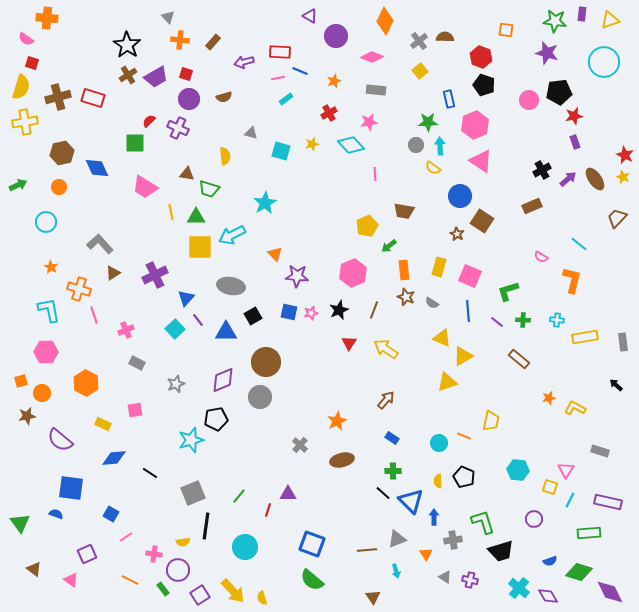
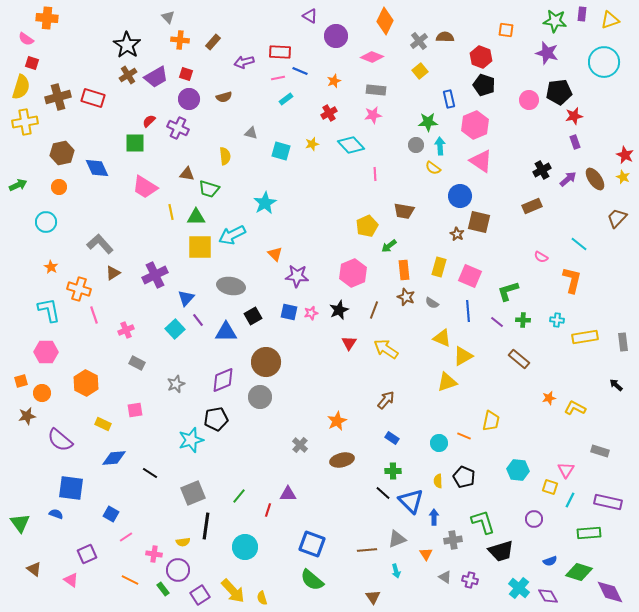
pink star at (369, 122): moved 4 px right, 7 px up
brown square at (482, 221): moved 3 px left, 1 px down; rotated 20 degrees counterclockwise
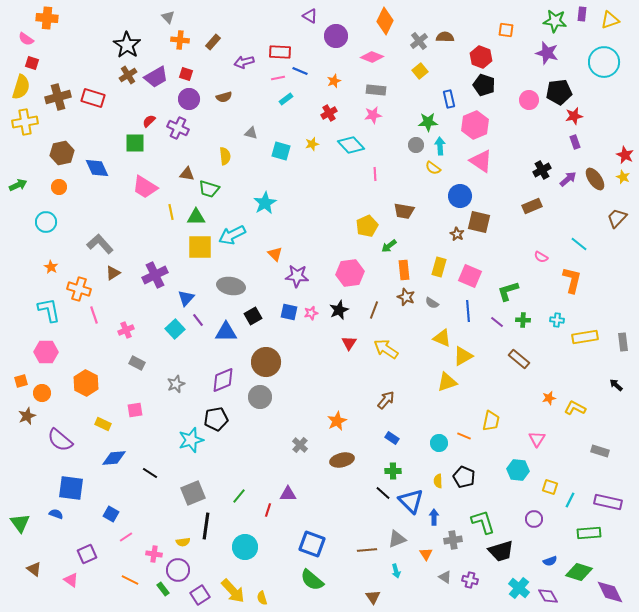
pink hexagon at (353, 273): moved 3 px left; rotated 16 degrees clockwise
brown star at (27, 416): rotated 12 degrees counterclockwise
pink triangle at (566, 470): moved 29 px left, 31 px up
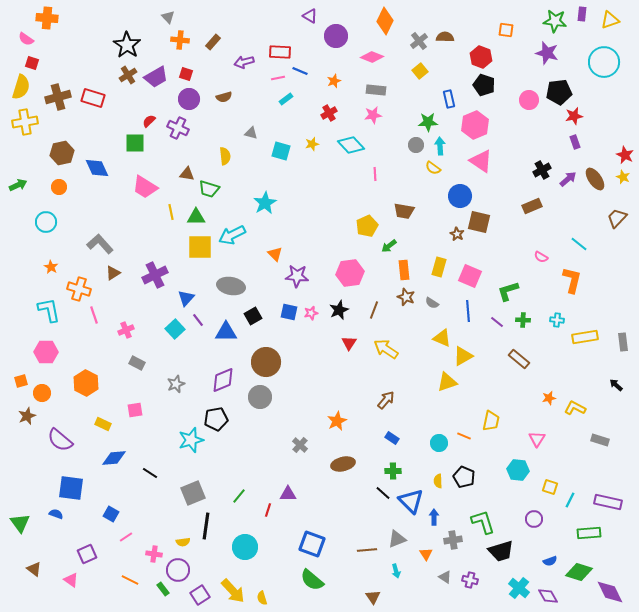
gray rectangle at (600, 451): moved 11 px up
brown ellipse at (342, 460): moved 1 px right, 4 px down
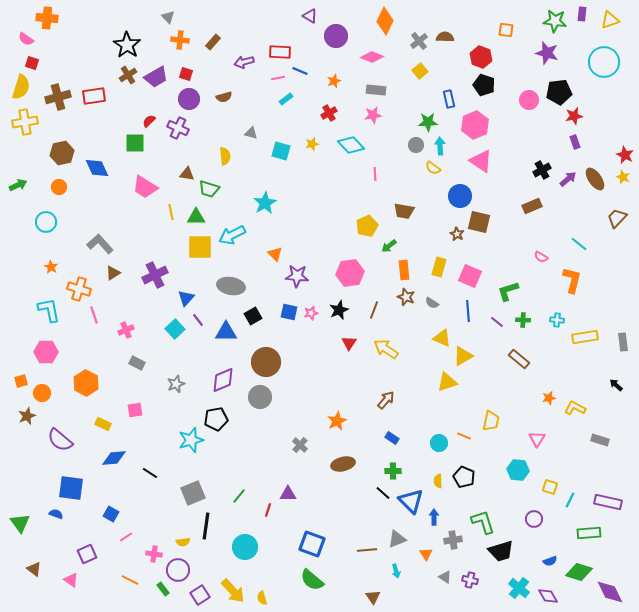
red rectangle at (93, 98): moved 1 px right, 2 px up; rotated 25 degrees counterclockwise
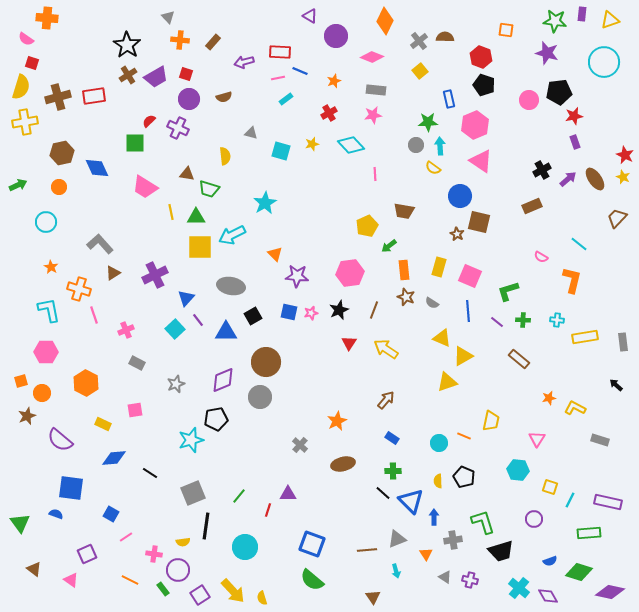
purple diamond at (610, 592): rotated 52 degrees counterclockwise
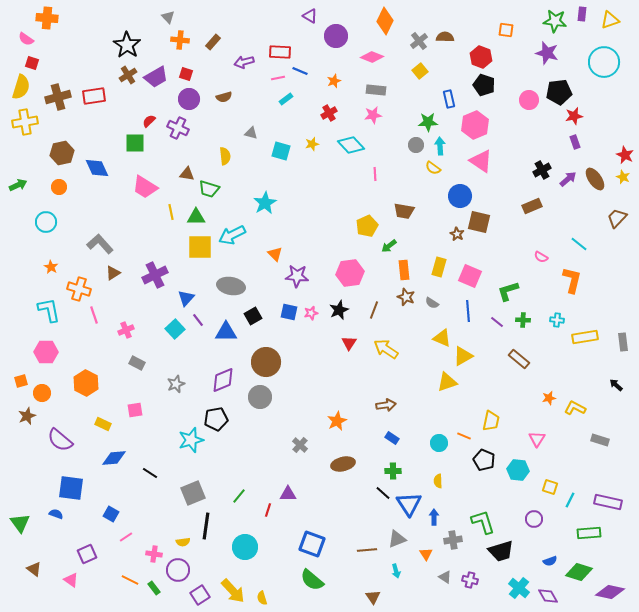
brown arrow at (386, 400): moved 5 px down; rotated 42 degrees clockwise
black pentagon at (464, 477): moved 20 px right, 17 px up
blue triangle at (411, 501): moved 2 px left, 3 px down; rotated 12 degrees clockwise
green rectangle at (163, 589): moved 9 px left, 1 px up
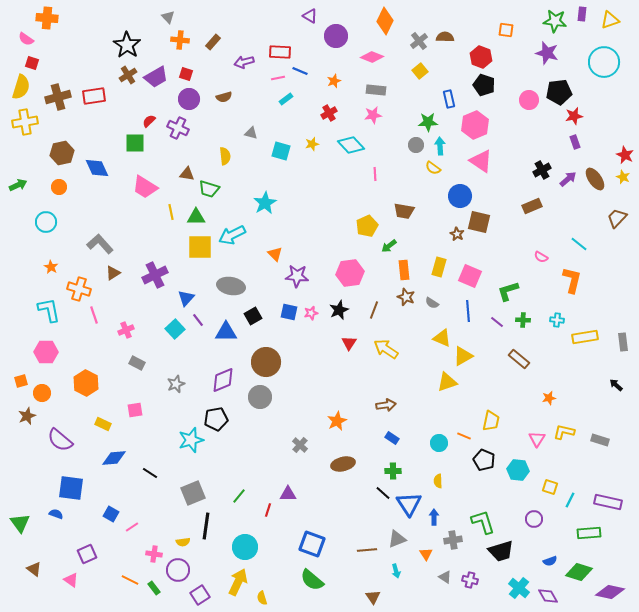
yellow L-shape at (575, 408): moved 11 px left, 24 px down; rotated 15 degrees counterclockwise
pink line at (126, 537): moved 6 px right, 10 px up
yellow arrow at (233, 591): moved 5 px right, 9 px up; rotated 112 degrees counterclockwise
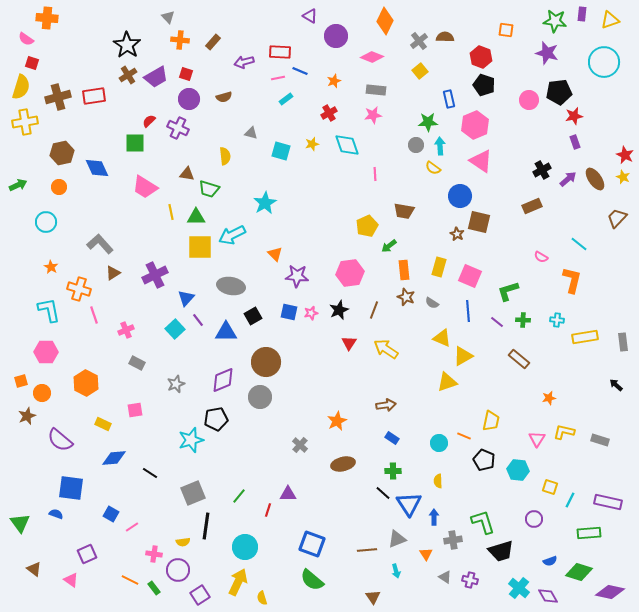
cyan diamond at (351, 145): moved 4 px left; rotated 24 degrees clockwise
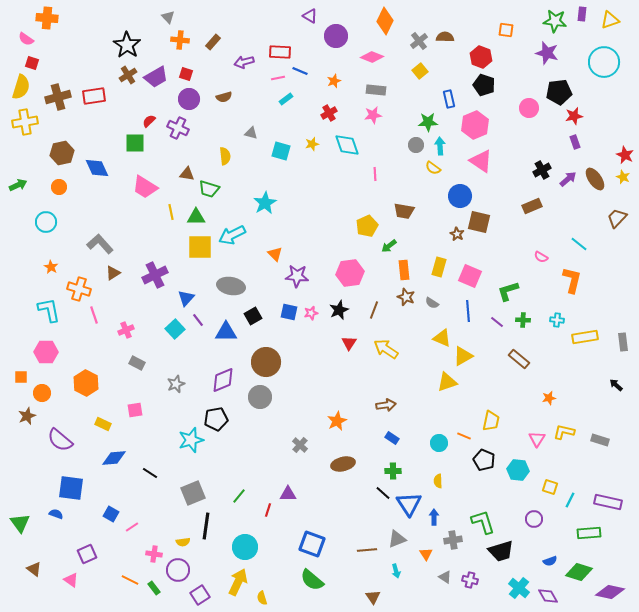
pink circle at (529, 100): moved 8 px down
orange square at (21, 381): moved 4 px up; rotated 16 degrees clockwise
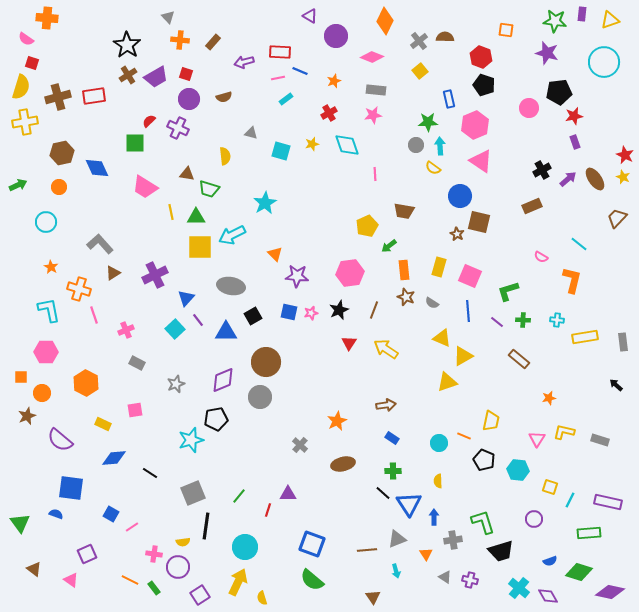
purple circle at (178, 570): moved 3 px up
